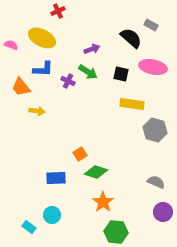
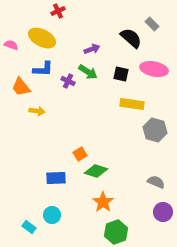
gray rectangle: moved 1 px right, 1 px up; rotated 16 degrees clockwise
pink ellipse: moved 1 px right, 2 px down
green diamond: moved 1 px up
green hexagon: rotated 25 degrees counterclockwise
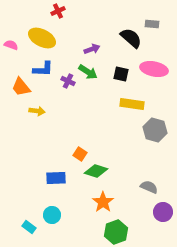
gray rectangle: rotated 40 degrees counterclockwise
orange square: rotated 24 degrees counterclockwise
gray semicircle: moved 7 px left, 5 px down
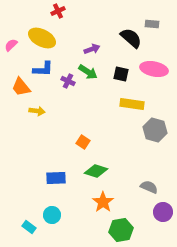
pink semicircle: rotated 64 degrees counterclockwise
orange square: moved 3 px right, 12 px up
green hexagon: moved 5 px right, 2 px up; rotated 10 degrees clockwise
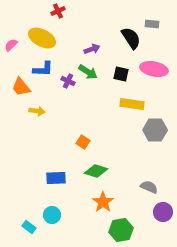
black semicircle: rotated 15 degrees clockwise
gray hexagon: rotated 15 degrees counterclockwise
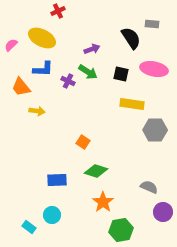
blue rectangle: moved 1 px right, 2 px down
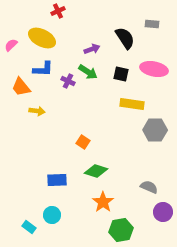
black semicircle: moved 6 px left
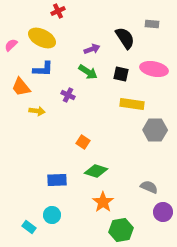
purple cross: moved 14 px down
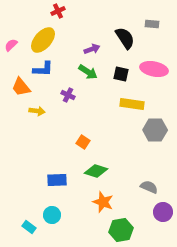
yellow ellipse: moved 1 px right, 2 px down; rotated 76 degrees counterclockwise
orange star: rotated 15 degrees counterclockwise
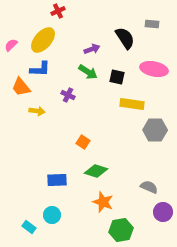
blue L-shape: moved 3 px left
black square: moved 4 px left, 3 px down
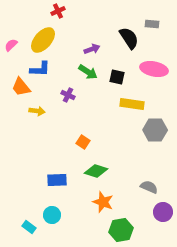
black semicircle: moved 4 px right
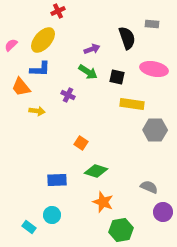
black semicircle: moved 2 px left; rotated 15 degrees clockwise
orange square: moved 2 px left, 1 px down
